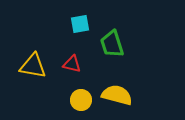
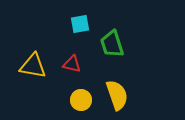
yellow semicircle: rotated 56 degrees clockwise
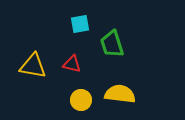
yellow semicircle: moved 3 px right, 1 px up; rotated 64 degrees counterclockwise
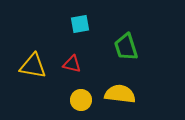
green trapezoid: moved 14 px right, 3 px down
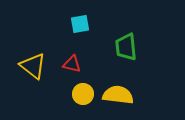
green trapezoid: rotated 12 degrees clockwise
yellow triangle: rotated 28 degrees clockwise
yellow semicircle: moved 2 px left, 1 px down
yellow circle: moved 2 px right, 6 px up
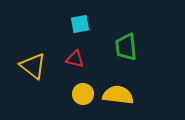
red triangle: moved 3 px right, 5 px up
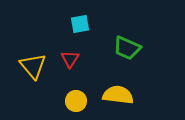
green trapezoid: moved 1 px right, 1 px down; rotated 60 degrees counterclockwise
red triangle: moved 5 px left; rotated 48 degrees clockwise
yellow triangle: rotated 12 degrees clockwise
yellow circle: moved 7 px left, 7 px down
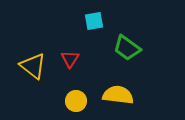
cyan square: moved 14 px right, 3 px up
green trapezoid: rotated 12 degrees clockwise
yellow triangle: rotated 12 degrees counterclockwise
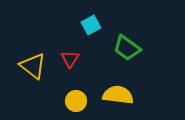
cyan square: moved 3 px left, 4 px down; rotated 18 degrees counterclockwise
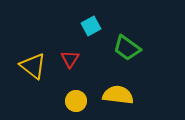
cyan square: moved 1 px down
